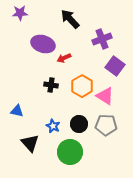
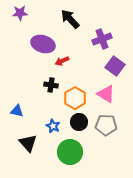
red arrow: moved 2 px left, 3 px down
orange hexagon: moved 7 px left, 12 px down
pink triangle: moved 1 px right, 2 px up
black circle: moved 2 px up
black triangle: moved 2 px left
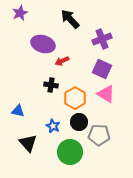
purple star: rotated 21 degrees counterclockwise
purple square: moved 13 px left, 3 px down; rotated 12 degrees counterclockwise
blue triangle: moved 1 px right
gray pentagon: moved 7 px left, 10 px down
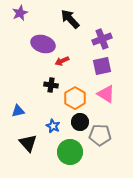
purple square: moved 3 px up; rotated 36 degrees counterclockwise
blue triangle: rotated 24 degrees counterclockwise
black circle: moved 1 px right
gray pentagon: moved 1 px right
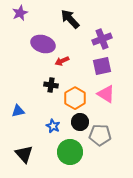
black triangle: moved 4 px left, 11 px down
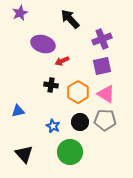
orange hexagon: moved 3 px right, 6 px up
gray pentagon: moved 5 px right, 15 px up
